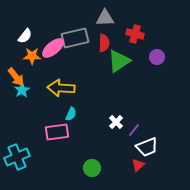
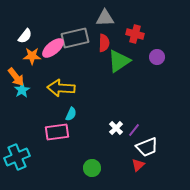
white cross: moved 6 px down
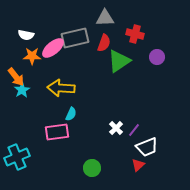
white semicircle: moved 1 px right, 1 px up; rotated 63 degrees clockwise
red semicircle: rotated 18 degrees clockwise
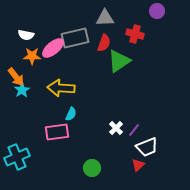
purple circle: moved 46 px up
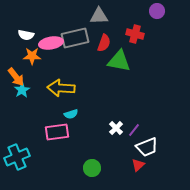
gray triangle: moved 6 px left, 2 px up
pink ellipse: moved 2 px left, 5 px up; rotated 30 degrees clockwise
green triangle: rotated 45 degrees clockwise
cyan semicircle: rotated 48 degrees clockwise
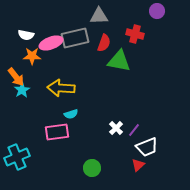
pink ellipse: rotated 10 degrees counterclockwise
